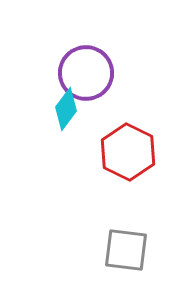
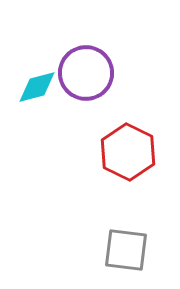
cyan diamond: moved 29 px left, 22 px up; rotated 39 degrees clockwise
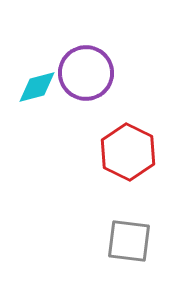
gray square: moved 3 px right, 9 px up
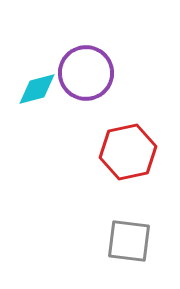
cyan diamond: moved 2 px down
red hexagon: rotated 22 degrees clockwise
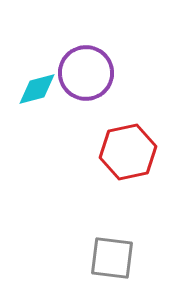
gray square: moved 17 px left, 17 px down
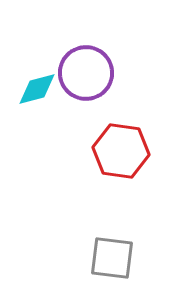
red hexagon: moved 7 px left, 1 px up; rotated 20 degrees clockwise
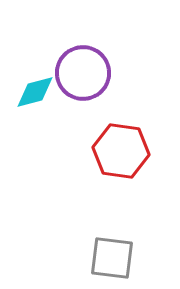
purple circle: moved 3 px left
cyan diamond: moved 2 px left, 3 px down
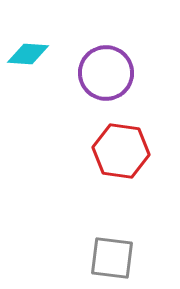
purple circle: moved 23 px right
cyan diamond: moved 7 px left, 38 px up; rotated 18 degrees clockwise
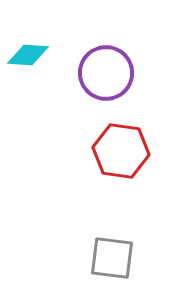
cyan diamond: moved 1 px down
